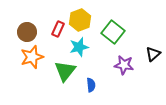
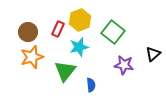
brown circle: moved 1 px right
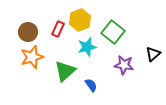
cyan star: moved 8 px right
green triangle: rotated 10 degrees clockwise
blue semicircle: rotated 32 degrees counterclockwise
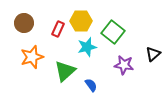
yellow hexagon: moved 1 px right, 1 px down; rotated 20 degrees clockwise
brown circle: moved 4 px left, 9 px up
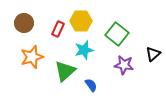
green square: moved 4 px right, 2 px down
cyan star: moved 3 px left, 3 px down
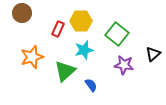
brown circle: moved 2 px left, 10 px up
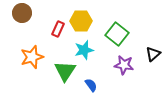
green triangle: rotated 15 degrees counterclockwise
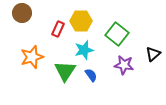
blue semicircle: moved 10 px up
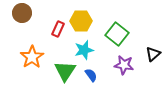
orange star: rotated 15 degrees counterclockwise
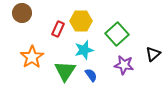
green square: rotated 10 degrees clockwise
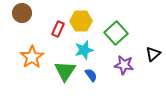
green square: moved 1 px left, 1 px up
